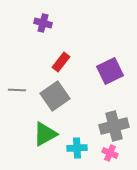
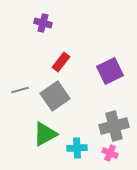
gray line: moved 3 px right; rotated 18 degrees counterclockwise
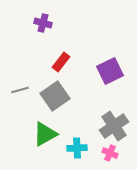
gray cross: rotated 20 degrees counterclockwise
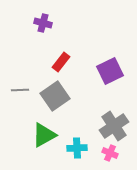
gray line: rotated 12 degrees clockwise
green triangle: moved 1 px left, 1 px down
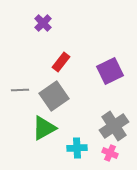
purple cross: rotated 30 degrees clockwise
gray square: moved 1 px left
green triangle: moved 7 px up
